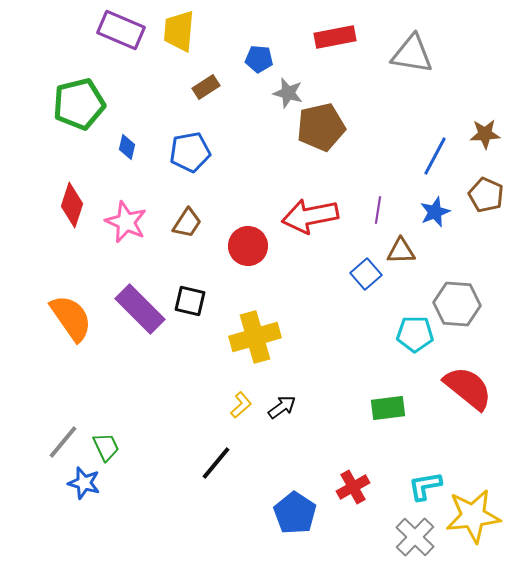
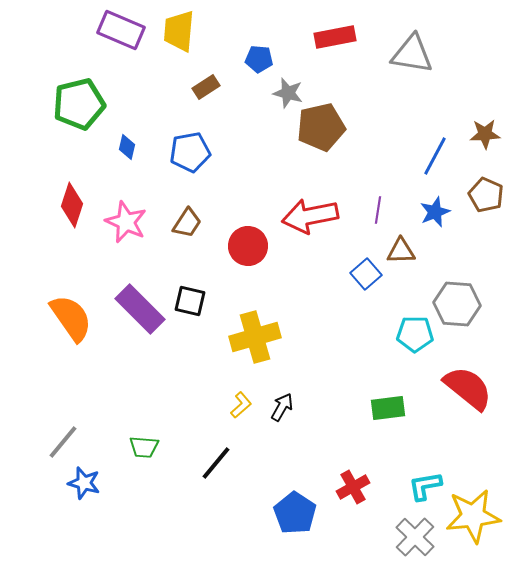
black arrow at (282, 407): rotated 24 degrees counterclockwise
green trapezoid at (106, 447): moved 38 px right; rotated 120 degrees clockwise
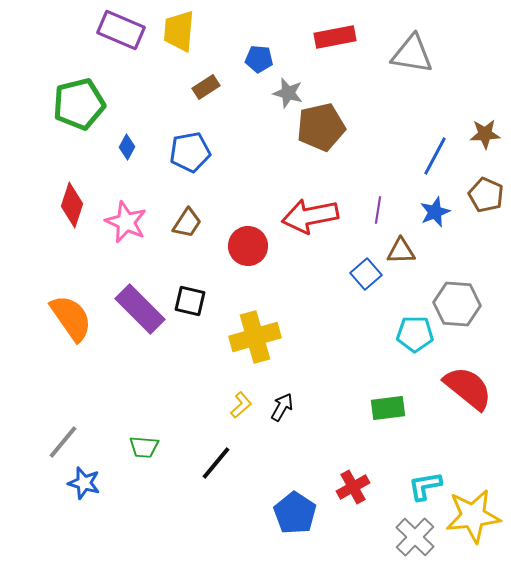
blue diamond at (127, 147): rotated 15 degrees clockwise
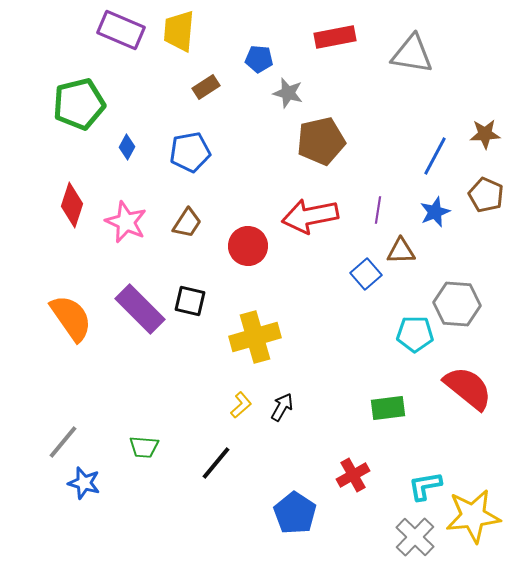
brown pentagon at (321, 127): moved 14 px down
red cross at (353, 487): moved 12 px up
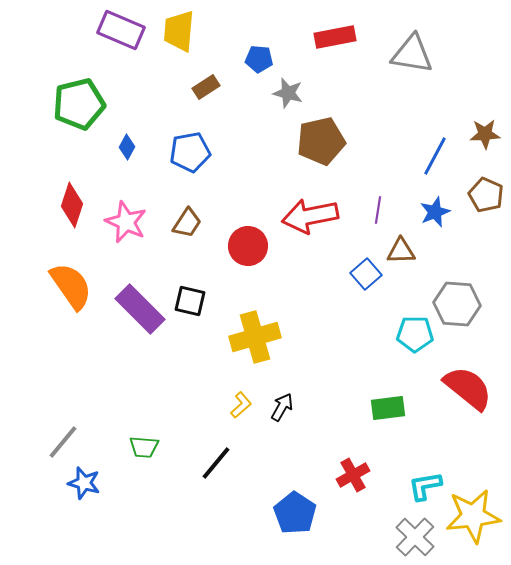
orange semicircle at (71, 318): moved 32 px up
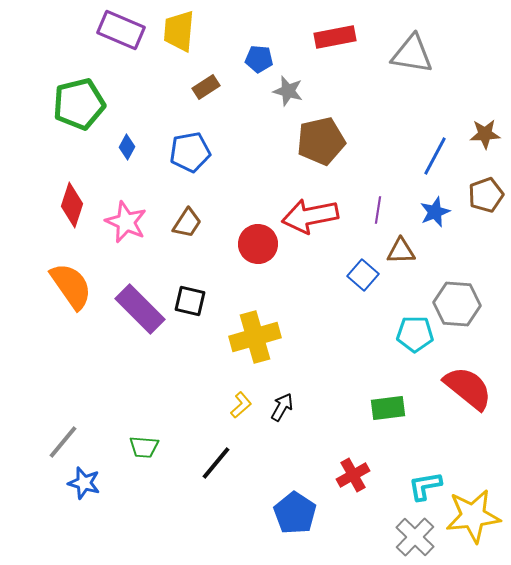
gray star at (288, 93): moved 2 px up
brown pentagon at (486, 195): rotated 28 degrees clockwise
red circle at (248, 246): moved 10 px right, 2 px up
blue square at (366, 274): moved 3 px left, 1 px down; rotated 8 degrees counterclockwise
